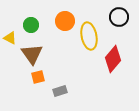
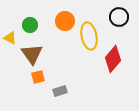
green circle: moved 1 px left
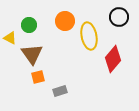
green circle: moved 1 px left
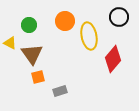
yellow triangle: moved 5 px down
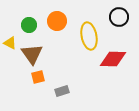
orange circle: moved 8 px left
red diamond: rotated 52 degrees clockwise
gray rectangle: moved 2 px right
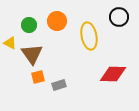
red diamond: moved 15 px down
gray rectangle: moved 3 px left, 6 px up
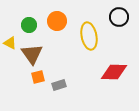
red diamond: moved 1 px right, 2 px up
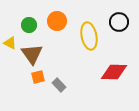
black circle: moved 5 px down
gray rectangle: rotated 64 degrees clockwise
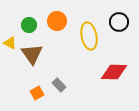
orange square: moved 1 px left, 16 px down; rotated 16 degrees counterclockwise
